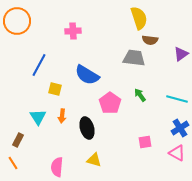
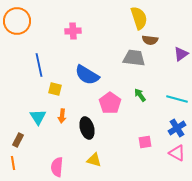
blue line: rotated 40 degrees counterclockwise
blue cross: moved 3 px left
orange line: rotated 24 degrees clockwise
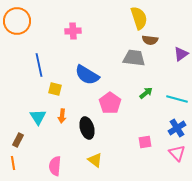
green arrow: moved 6 px right, 2 px up; rotated 88 degrees clockwise
pink triangle: rotated 18 degrees clockwise
yellow triangle: moved 1 px right; rotated 21 degrees clockwise
pink semicircle: moved 2 px left, 1 px up
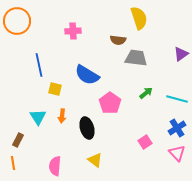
brown semicircle: moved 32 px left
gray trapezoid: moved 2 px right
pink square: rotated 24 degrees counterclockwise
